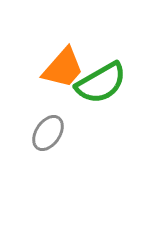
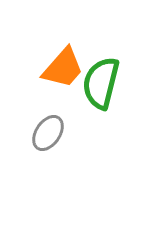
green semicircle: rotated 134 degrees clockwise
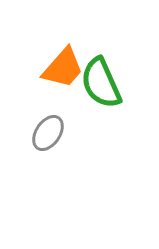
green semicircle: rotated 38 degrees counterclockwise
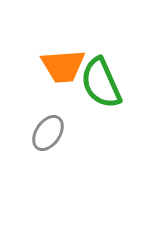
orange trapezoid: moved 2 px up; rotated 45 degrees clockwise
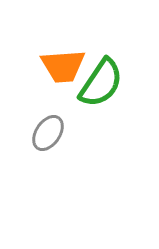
green semicircle: rotated 122 degrees counterclockwise
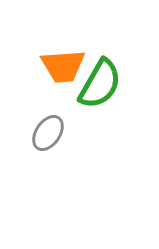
green semicircle: moved 1 px left, 1 px down; rotated 4 degrees counterclockwise
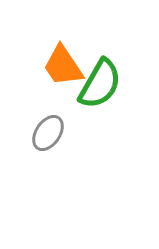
orange trapezoid: rotated 60 degrees clockwise
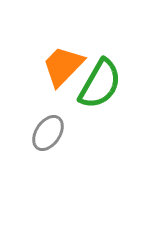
orange trapezoid: rotated 78 degrees clockwise
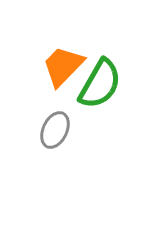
gray ellipse: moved 7 px right, 3 px up; rotated 9 degrees counterclockwise
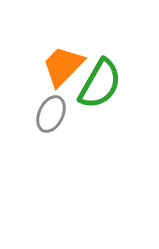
gray ellipse: moved 4 px left, 16 px up
